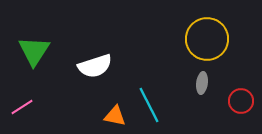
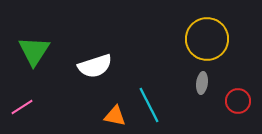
red circle: moved 3 px left
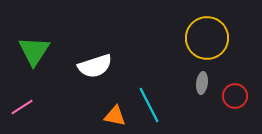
yellow circle: moved 1 px up
red circle: moved 3 px left, 5 px up
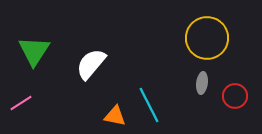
white semicircle: moved 4 px left, 2 px up; rotated 148 degrees clockwise
pink line: moved 1 px left, 4 px up
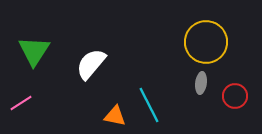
yellow circle: moved 1 px left, 4 px down
gray ellipse: moved 1 px left
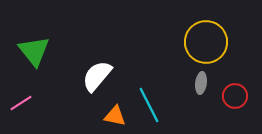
green triangle: rotated 12 degrees counterclockwise
white semicircle: moved 6 px right, 12 px down
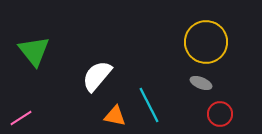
gray ellipse: rotated 75 degrees counterclockwise
red circle: moved 15 px left, 18 px down
pink line: moved 15 px down
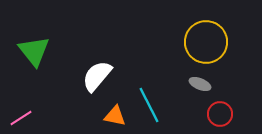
gray ellipse: moved 1 px left, 1 px down
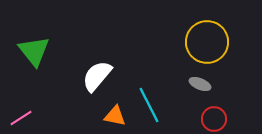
yellow circle: moved 1 px right
red circle: moved 6 px left, 5 px down
